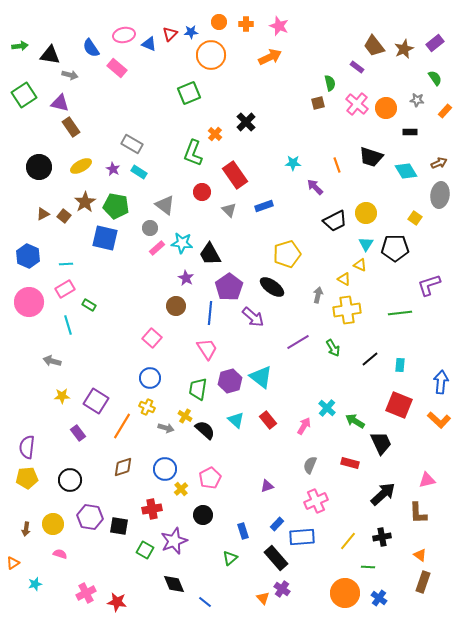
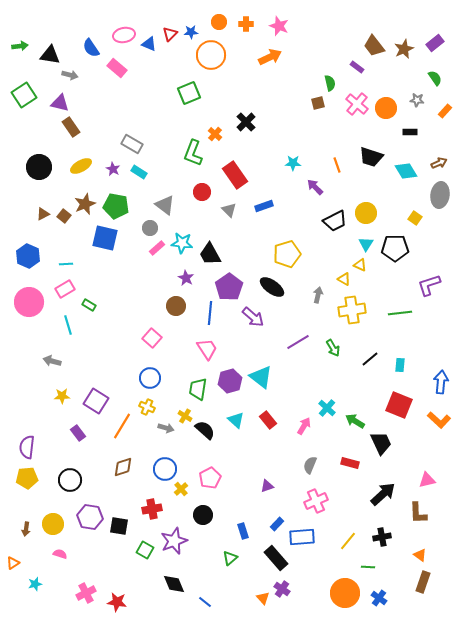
brown star at (85, 202): moved 2 px down; rotated 10 degrees clockwise
yellow cross at (347, 310): moved 5 px right
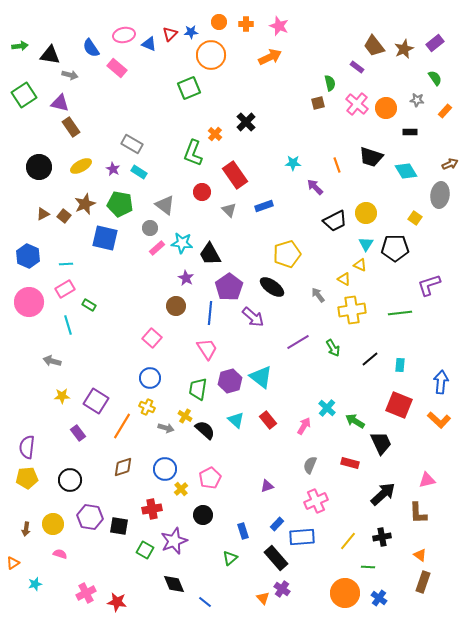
green square at (189, 93): moved 5 px up
brown arrow at (439, 163): moved 11 px right, 1 px down
green pentagon at (116, 206): moved 4 px right, 2 px up
gray arrow at (318, 295): rotated 49 degrees counterclockwise
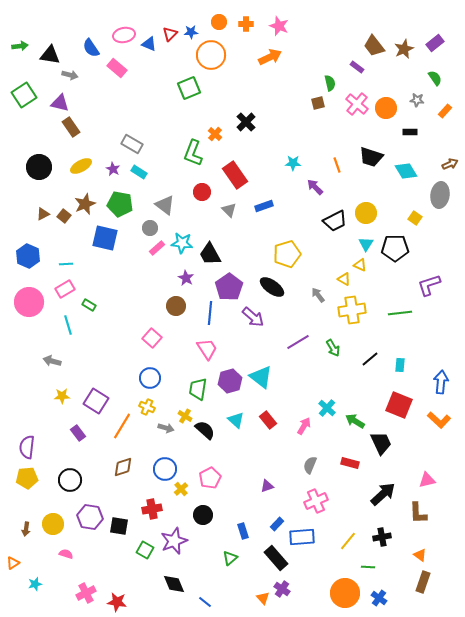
pink semicircle at (60, 554): moved 6 px right
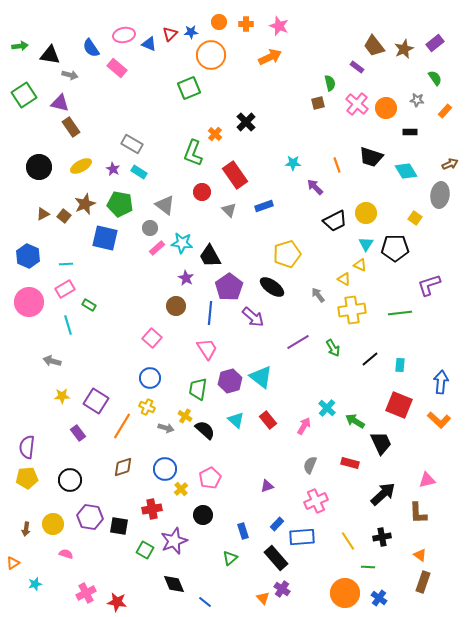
black trapezoid at (210, 254): moved 2 px down
yellow line at (348, 541): rotated 72 degrees counterclockwise
